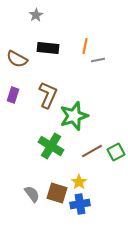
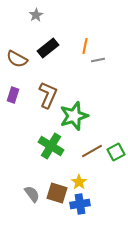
black rectangle: rotated 45 degrees counterclockwise
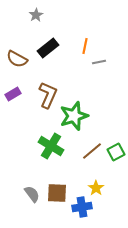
gray line: moved 1 px right, 2 px down
purple rectangle: moved 1 px up; rotated 42 degrees clockwise
brown line: rotated 10 degrees counterclockwise
yellow star: moved 17 px right, 6 px down
brown square: rotated 15 degrees counterclockwise
blue cross: moved 2 px right, 3 px down
